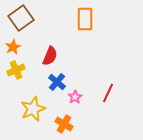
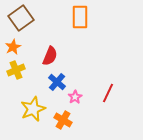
orange rectangle: moved 5 px left, 2 px up
orange cross: moved 1 px left, 4 px up
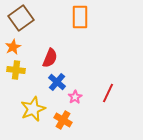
red semicircle: moved 2 px down
yellow cross: rotated 30 degrees clockwise
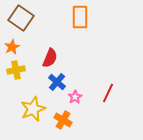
brown square: rotated 20 degrees counterclockwise
orange star: moved 1 px left
yellow cross: rotated 18 degrees counterclockwise
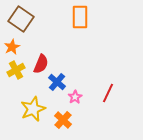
brown square: moved 1 px down
red semicircle: moved 9 px left, 6 px down
yellow cross: rotated 18 degrees counterclockwise
orange cross: rotated 12 degrees clockwise
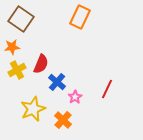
orange rectangle: rotated 25 degrees clockwise
orange star: rotated 21 degrees clockwise
yellow cross: moved 1 px right
red line: moved 1 px left, 4 px up
